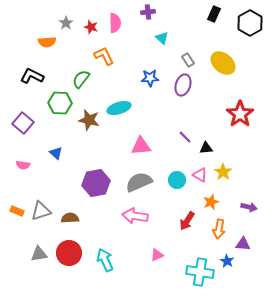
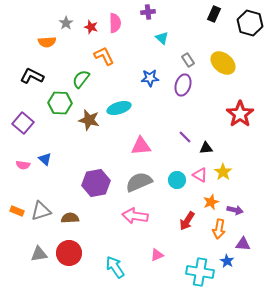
black hexagon at (250, 23): rotated 15 degrees counterclockwise
blue triangle at (56, 153): moved 11 px left, 6 px down
purple arrow at (249, 207): moved 14 px left, 3 px down
cyan arrow at (105, 260): moved 10 px right, 7 px down; rotated 10 degrees counterclockwise
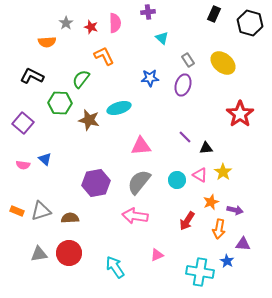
gray semicircle at (139, 182): rotated 28 degrees counterclockwise
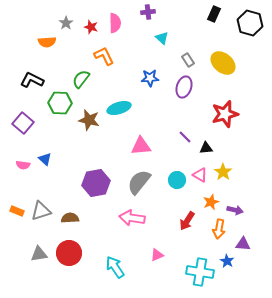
black L-shape at (32, 76): moved 4 px down
purple ellipse at (183, 85): moved 1 px right, 2 px down
red star at (240, 114): moved 15 px left; rotated 20 degrees clockwise
pink arrow at (135, 216): moved 3 px left, 2 px down
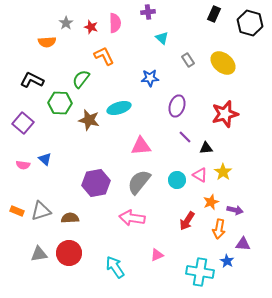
purple ellipse at (184, 87): moved 7 px left, 19 px down
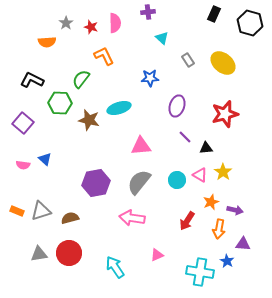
brown semicircle at (70, 218): rotated 12 degrees counterclockwise
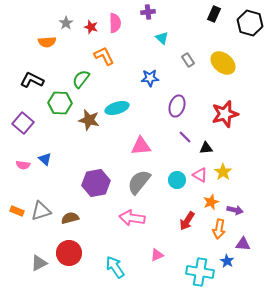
cyan ellipse at (119, 108): moved 2 px left
gray triangle at (39, 254): moved 9 px down; rotated 18 degrees counterclockwise
